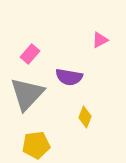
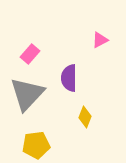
purple semicircle: moved 1 px down; rotated 80 degrees clockwise
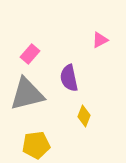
purple semicircle: rotated 12 degrees counterclockwise
gray triangle: rotated 33 degrees clockwise
yellow diamond: moved 1 px left, 1 px up
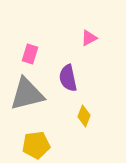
pink triangle: moved 11 px left, 2 px up
pink rectangle: rotated 24 degrees counterclockwise
purple semicircle: moved 1 px left
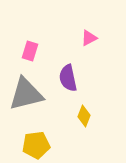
pink rectangle: moved 3 px up
gray triangle: moved 1 px left
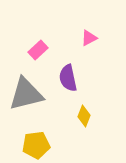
pink rectangle: moved 8 px right, 1 px up; rotated 30 degrees clockwise
